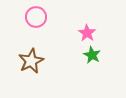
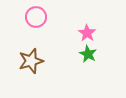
green star: moved 4 px left, 1 px up
brown star: rotated 10 degrees clockwise
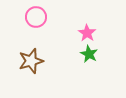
green star: moved 1 px right
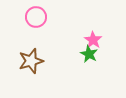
pink star: moved 6 px right, 7 px down
